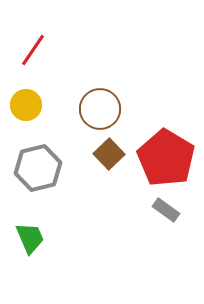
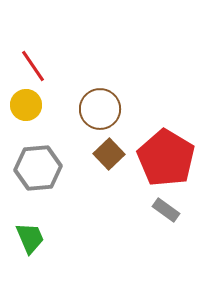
red line: moved 16 px down; rotated 68 degrees counterclockwise
gray hexagon: rotated 9 degrees clockwise
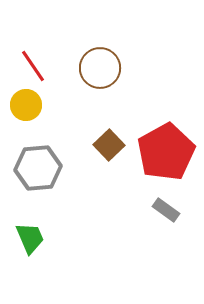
brown circle: moved 41 px up
brown square: moved 9 px up
red pentagon: moved 6 px up; rotated 12 degrees clockwise
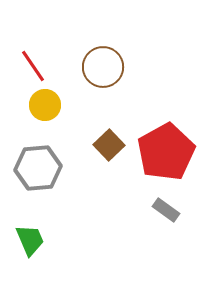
brown circle: moved 3 px right, 1 px up
yellow circle: moved 19 px right
green trapezoid: moved 2 px down
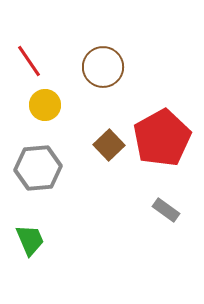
red line: moved 4 px left, 5 px up
red pentagon: moved 4 px left, 14 px up
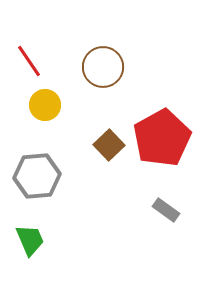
gray hexagon: moved 1 px left, 8 px down
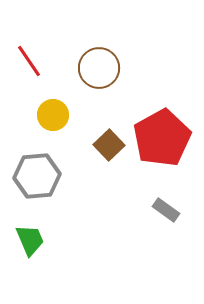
brown circle: moved 4 px left, 1 px down
yellow circle: moved 8 px right, 10 px down
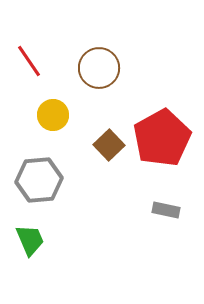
gray hexagon: moved 2 px right, 4 px down
gray rectangle: rotated 24 degrees counterclockwise
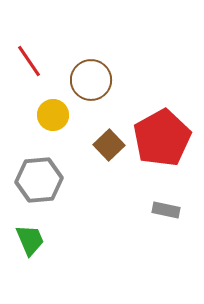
brown circle: moved 8 px left, 12 px down
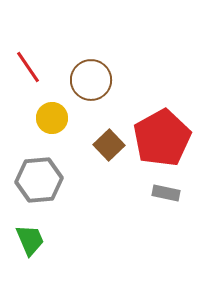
red line: moved 1 px left, 6 px down
yellow circle: moved 1 px left, 3 px down
gray rectangle: moved 17 px up
